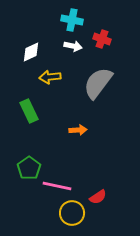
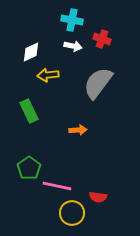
yellow arrow: moved 2 px left, 2 px up
red semicircle: rotated 42 degrees clockwise
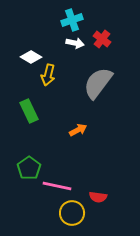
cyan cross: rotated 30 degrees counterclockwise
red cross: rotated 18 degrees clockwise
white arrow: moved 2 px right, 3 px up
white diamond: moved 5 px down; rotated 55 degrees clockwise
yellow arrow: rotated 70 degrees counterclockwise
orange arrow: rotated 24 degrees counterclockwise
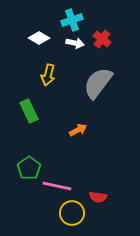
white diamond: moved 8 px right, 19 px up
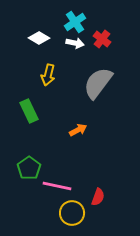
cyan cross: moved 3 px right, 2 px down; rotated 15 degrees counterclockwise
red semicircle: rotated 78 degrees counterclockwise
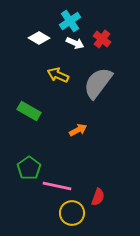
cyan cross: moved 5 px left, 1 px up
white arrow: rotated 12 degrees clockwise
yellow arrow: moved 10 px right; rotated 100 degrees clockwise
green rectangle: rotated 35 degrees counterclockwise
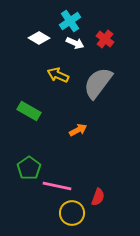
red cross: moved 3 px right
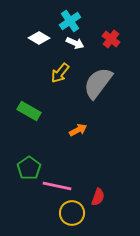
red cross: moved 6 px right
yellow arrow: moved 2 px right, 2 px up; rotated 75 degrees counterclockwise
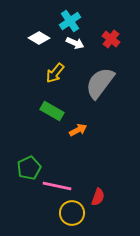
yellow arrow: moved 5 px left
gray semicircle: moved 2 px right
green rectangle: moved 23 px right
green pentagon: rotated 10 degrees clockwise
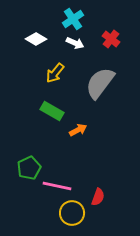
cyan cross: moved 3 px right, 2 px up
white diamond: moved 3 px left, 1 px down
